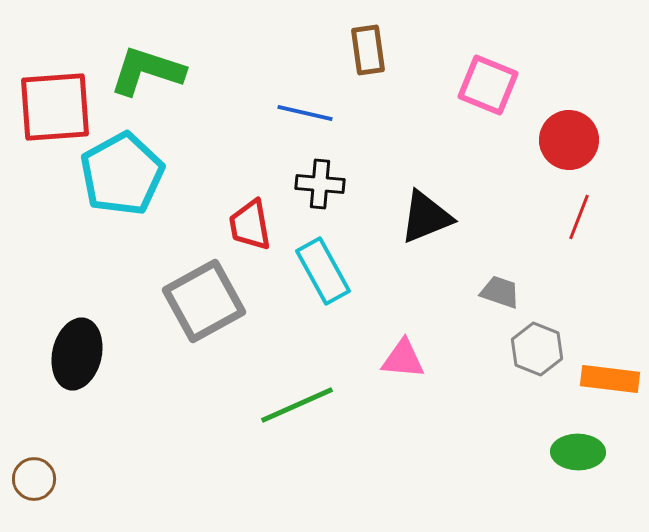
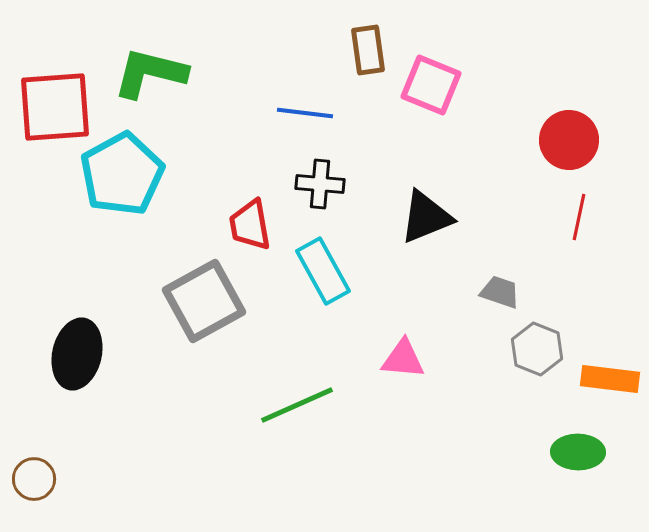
green L-shape: moved 3 px right, 2 px down; rotated 4 degrees counterclockwise
pink square: moved 57 px left
blue line: rotated 6 degrees counterclockwise
red line: rotated 9 degrees counterclockwise
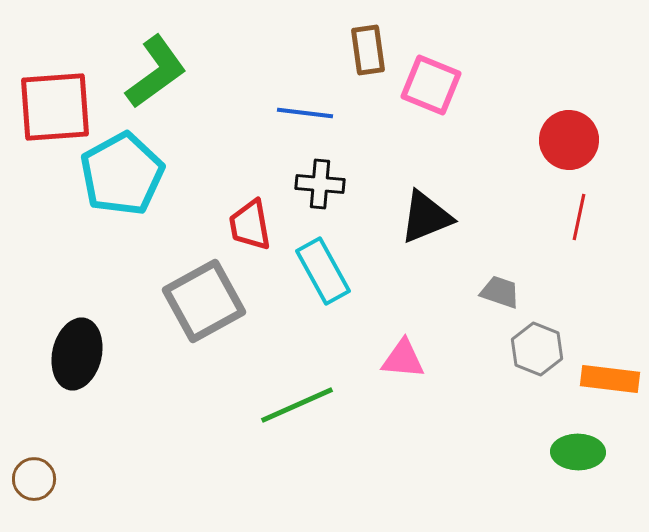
green L-shape: moved 6 px right, 1 px up; rotated 130 degrees clockwise
